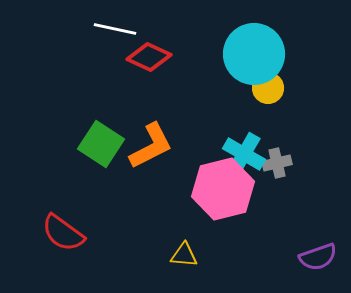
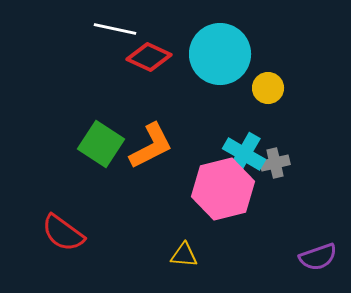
cyan circle: moved 34 px left
gray cross: moved 2 px left
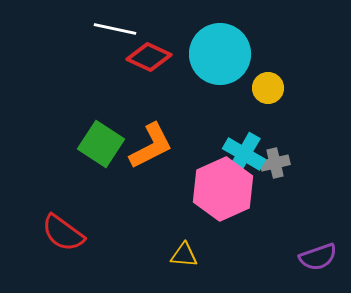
pink hexagon: rotated 10 degrees counterclockwise
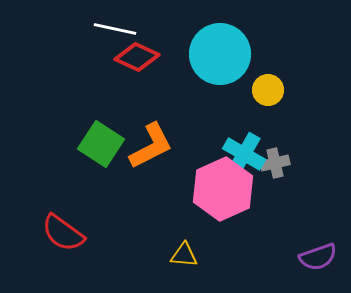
red diamond: moved 12 px left
yellow circle: moved 2 px down
